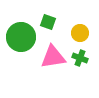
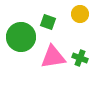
yellow circle: moved 19 px up
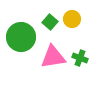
yellow circle: moved 8 px left, 5 px down
green square: moved 2 px right; rotated 21 degrees clockwise
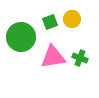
green square: rotated 28 degrees clockwise
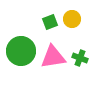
green circle: moved 14 px down
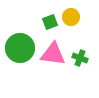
yellow circle: moved 1 px left, 2 px up
green circle: moved 1 px left, 3 px up
pink triangle: moved 3 px up; rotated 16 degrees clockwise
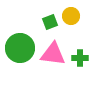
yellow circle: moved 1 px up
green cross: rotated 21 degrees counterclockwise
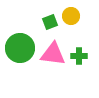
green cross: moved 1 px left, 2 px up
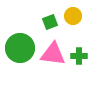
yellow circle: moved 2 px right
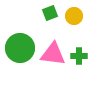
yellow circle: moved 1 px right
green square: moved 9 px up
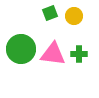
green circle: moved 1 px right, 1 px down
green cross: moved 2 px up
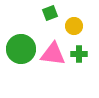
yellow circle: moved 10 px down
